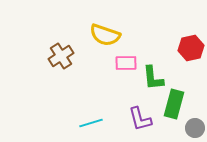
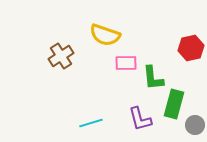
gray circle: moved 3 px up
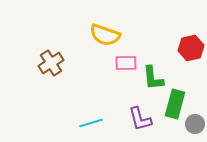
brown cross: moved 10 px left, 7 px down
green rectangle: moved 1 px right
gray circle: moved 1 px up
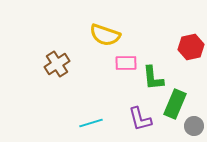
red hexagon: moved 1 px up
brown cross: moved 6 px right, 1 px down
green rectangle: rotated 8 degrees clockwise
gray circle: moved 1 px left, 2 px down
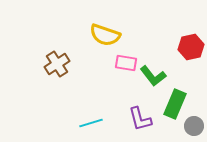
pink rectangle: rotated 10 degrees clockwise
green L-shape: moved 2 px up; rotated 32 degrees counterclockwise
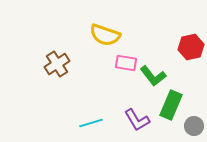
green rectangle: moved 4 px left, 1 px down
purple L-shape: moved 3 px left, 1 px down; rotated 16 degrees counterclockwise
